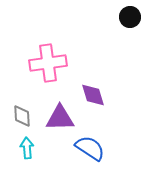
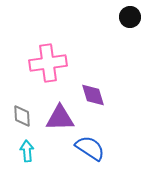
cyan arrow: moved 3 px down
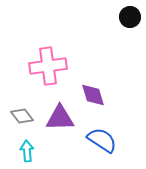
pink cross: moved 3 px down
gray diamond: rotated 35 degrees counterclockwise
blue semicircle: moved 12 px right, 8 px up
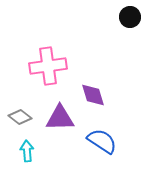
gray diamond: moved 2 px left, 1 px down; rotated 15 degrees counterclockwise
blue semicircle: moved 1 px down
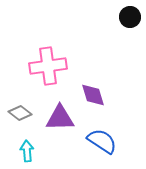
gray diamond: moved 4 px up
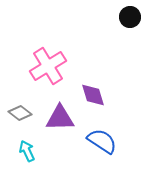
pink cross: rotated 24 degrees counterclockwise
cyan arrow: rotated 20 degrees counterclockwise
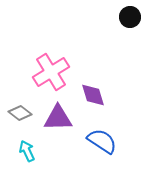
pink cross: moved 3 px right, 6 px down
purple triangle: moved 2 px left
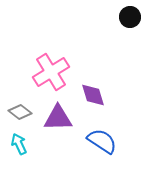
gray diamond: moved 1 px up
cyan arrow: moved 8 px left, 7 px up
